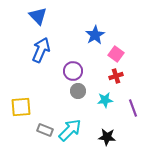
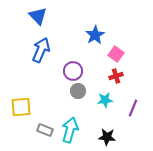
purple line: rotated 42 degrees clockwise
cyan arrow: rotated 30 degrees counterclockwise
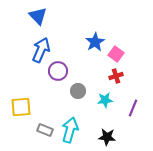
blue star: moved 7 px down
purple circle: moved 15 px left
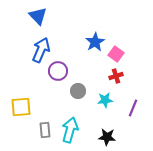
gray rectangle: rotated 63 degrees clockwise
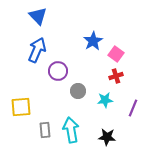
blue star: moved 2 px left, 1 px up
blue arrow: moved 4 px left
cyan arrow: moved 1 px right; rotated 25 degrees counterclockwise
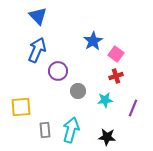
cyan arrow: rotated 25 degrees clockwise
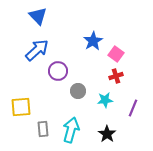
blue arrow: rotated 25 degrees clockwise
gray rectangle: moved 2 px left, 1 px up
black star: moved 3 px up; rotated 30 degrees clockwise
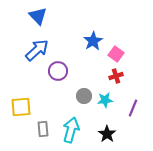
gray circle: moved 6 px right, 5 px down
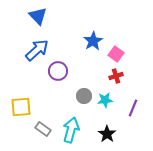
gray rectangle: rotated 49 degrees counterclockwise
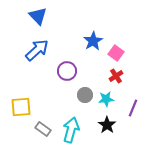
pink square: moved 1 px up
purple circle: moved 9 px right
red cross: rotated 16 degrees counterclockwise
gray circle: moved 1 px right, 1 px up
cyan star: moved 1 px right, 1 px up
black star: moved 9 px up
